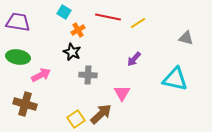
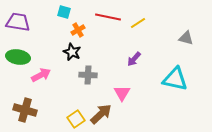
cyan square: rotated 16 degrees counterclockwise
brown cross: moved 6 px down
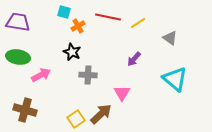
orange cross: moved 4 px up
gray triangle: moved 16 px left; rotated 21 degrees clockwise
cyan triangle: rotated 28 degrees clockwise
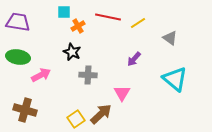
cyan square: rotated 16 degrees counterclockwise
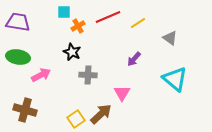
red line: rotated 35 degrees counterclockwise
